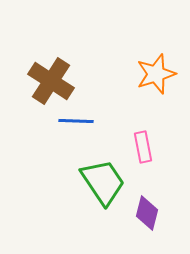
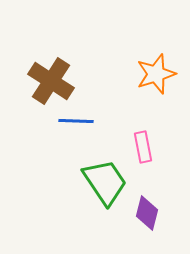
green trapezoid: moved 2 px right
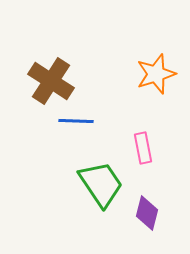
pink rectangle: moved 1 px down
green trapezoid: moved 4 px left, 2 px down
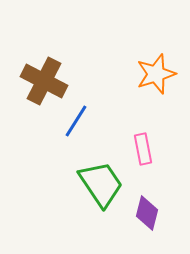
brown cross: moved 7 px left; rotated 6 degrees counterclockwise
blue line: rotated 60 degrees counterclockwise
pink rectangle: moved 1 px down
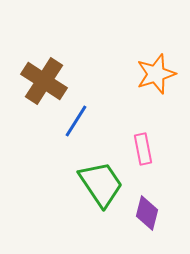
brown cross: rotated 6 degrees clockwise
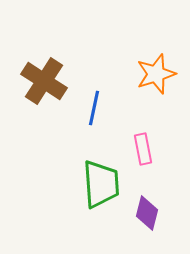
blue line: moved 18 px right, 13 px up; rotated 20 degrees counterclockwise
green trapezoid: rotated 30 degrees clockwise
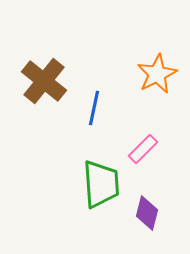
orange star: moved 1 px right; rotated 9 degrees counterclockwise
brown cross: rotated 6 degrees clockwise
pink rectangle: rotated 56 degrees clockwise
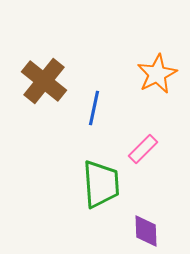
purple diamond: moved 1 px left, 18 px down; rotated 16 degrees counterclockwise
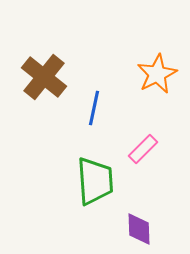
brown cross: moved 4 px up
green trapezoid: moved 6 px left, 3 px up
purple diamond: moved 7 px left, 2 px up
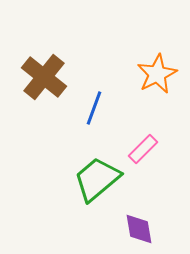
blue line: rotated 8 degrees clockwise
green trapezoid: moved 2 px right, 2 px up; rotated 126 degrees counterclockwise
purple diamond: rotated 8 degrees counterclockwise
